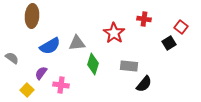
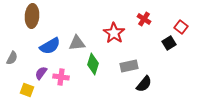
red cross: rotated 24 degrees clockwise
gray semicircle: rotated 80 degrees clockwise
gray rectangle: rotated 18 degrees counterclockwise
pink cross: moved 8 px up
yellow square: rotated 24 degrees counterclockwise
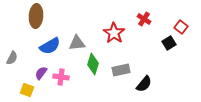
brown ellipse: moved 4 px right
gray rectangle: moved 8 px left, 4 px down
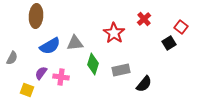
red cross: rotated 16 degrees clockwise
gray triangle: moved 2 px left
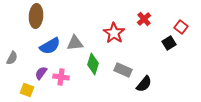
gray rectangle: moved 2 px right; rotated 36 degrees clockwise
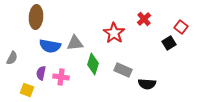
brown ellipse: moved 1 px down
blue semicircle: rotated 40 degrees clockwise
purple semicircle: rotated 24 degrees counterclockwise
black semicircle: moved 3 px right; rotated 54 degrees clockwise
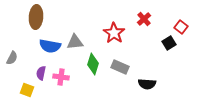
gray triangle: moved 1 px up
gray rectangle: moved 3 px left, 3 px up
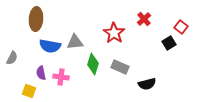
brown ellipse: moved 2 px down
purple semicircle: rotated 24 degrees counterclockwise
black semicircle: rotated 18 degrees counterclockwise
yellow square: moved 2 px right, 1 px down
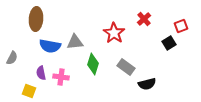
red square: moved 1 px up; rotated 32 degrees clockwise
gray rectangle: moved 6 px right; rotated 12 degrees clockwise
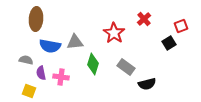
gray semicircle: moved 14 px right, 2 px down; rotated 104 degrees counterclockwise
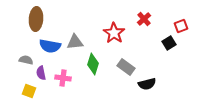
pink cross: moved 2 px right, 1 px down
